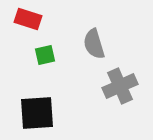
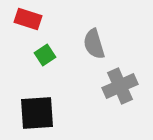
green square: rotated 20 degrees counterclockwise
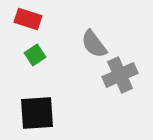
gray semicircle: rotated 20 degrees counterclockwise
green square: moved 10 px left
gray cross: moved 11 px up
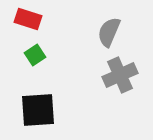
gray semicircle: moved 15 px right, 12 px up; rotated 60 degrees clockwise
black square: moved 1 px right, 3 px up
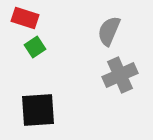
red rectangle: moved 3 px left, 1 px up
gray semicircle: moved 1 px up
green square: moved 8 px up
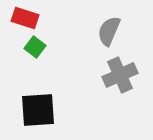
green square: rotated 20 degrees counterclockwise
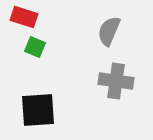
red rectangle: moved 1 px left, 1 px up
green square: rotated 15 degrees counterclockwise
gray cross: moved 4 px left, 6 px down; rotated 32 degrees clockwise
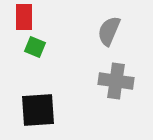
red rectangle: rotated 72 degrees clockwise
